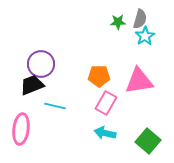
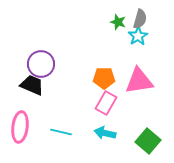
green star: rotated 21 degrees clockwise
cyan star: moved 7 px left
orange pentagon: moved 5 px right, 2 px down
black trapezoid: rotated 45 degrees clockwise
cyan line: moved 6 px right, 26 px down
pink ellipse: moved 1 px left, 2 px up
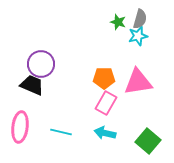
cyan star: rotated 18 degrees clockwise
pink triangle: moved 1 px left, 1 px down
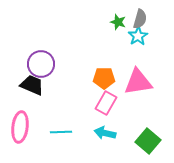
cyan star: rotated 18 degrees counterclockwise
cyan line: rotated 15 degrees counterclockwise
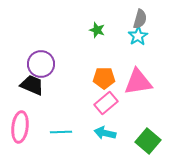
green star: moved 21 px left, 8 px down
pink rectangle: rotated 20 degrees clockwise
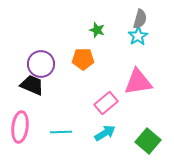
orange pentagon: moved 21 px left, 19 px up
cyan arrow: rotated 135 degrees clockwise
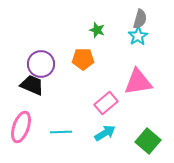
pink ellipse: moved 1 px right; rotated 12 degrees clockwise
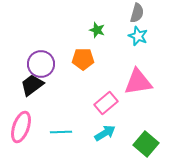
gray semicircle: moved 3 px left, 6 px up
cyan star: rotated 18 degrees counterclockwise
black trapezoid: rotated 60 degrees counterclockwise
green square: moved 2 px left, 3 px down
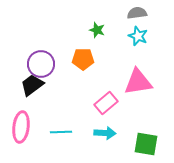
gray semicircle: rotated 114 degrees counterclockwise
pink ellipse: rotated 12 degrees counterclockwise
cyan arrow: rotated 35 degrees clockwise
green square: rotated 30 degrees counterclockwise
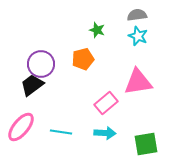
gray semicircle: moved 2 px down
orange pentagon: rotated 15 degrees counterclockwise
pink ellipse: rotated 32 degrees clockwise
cyan line: rotated 10 degrees clockwise
green square: rotated 20 degrees counterclockwise
